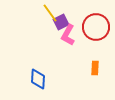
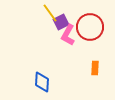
red circle: moved 6 px left
blue diamond: moved 4 px right, 3 px down
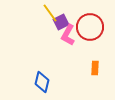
blue diamond: rotated 10 degrees clockwise
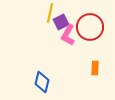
yellow line: rotated 48 degrees clockwise
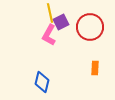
yellow line: rotated 24 degrees counterclockwise
pink L-shape: moved 19 px left
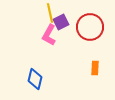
blue diamond: moved 7 px left, 3 px up
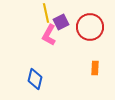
yellow line: moved 4 px left
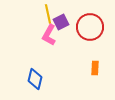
yellow line: moved 2 px right, 1 px down
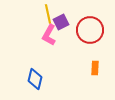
red circle: moved 3 px down
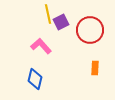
pink L-shape: moved 8 px left, 11 px down; rotated 110 degrees clockwise
